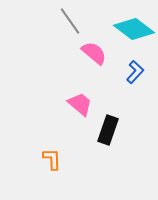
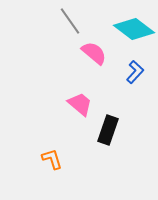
orange L-shape: rotated 15 degrees counterclockwise
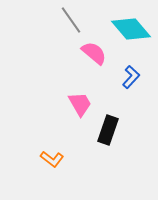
gray line: moved 1 px right, 1 px up
cyan diamond: moved 3 px left; rotated 12 degrees clockwise
blue L-shape: moved 4 px left, 5 px down
pink trapezoid: rotated 20 degrees clockwise
orange L-shape: rotated 145 degrees clockwise
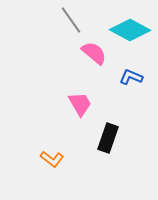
cyan diamond: moved 1 px left, 1 px down; rotated 21 degrees counterclockwise
blue L-shape: rotated 110 degrees counterclockwise
black rectangle: moved 8 px down
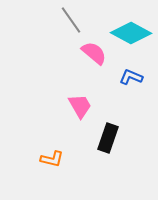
cyan diamond: moved 1 px right, 3 px down
pink trapezoid: moved 2 px down
orange L-shape: rotated 25 degrees counterclockwise
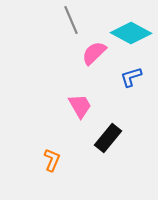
gray line: rotated 12 degrees clockwise
pink semicircle: rotated 84 degrees counterclockwise
blue L-shape: rotated 40 degrees counterclockwise
black rectangle: rotated 20 degrees clockwise
orange L-shape: moved 1 px down; rotated 80 degrees counterclockwise
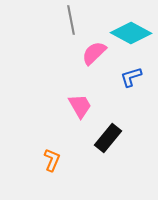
gray line: rotated 12 degrees clockwise
